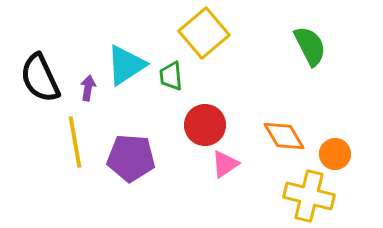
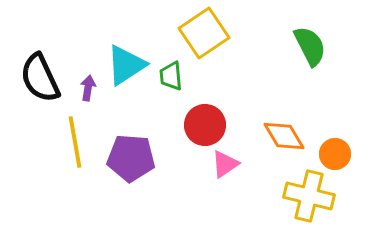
yellow square: rotated 6 degrees clockwise
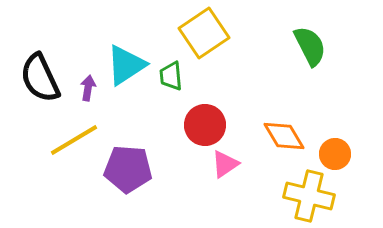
yellow line: moved 1 px left, 2 px up; rotated 69 degrees clockwise
purple pentagon: moved 3 px left, 11 px down
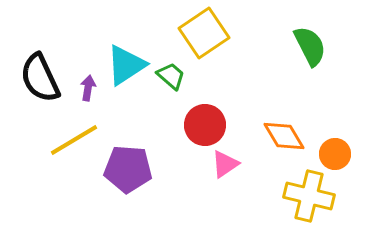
green trapezoid: rotated 136 degrees clockwise
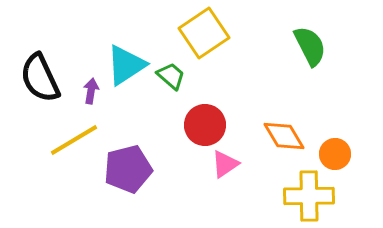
purple arrow: moved 3 px right, 3 px down
purple pentagon: rotated 18 degrees counterclockwise
yellow cross: rotated 15 degrees counterclockwise
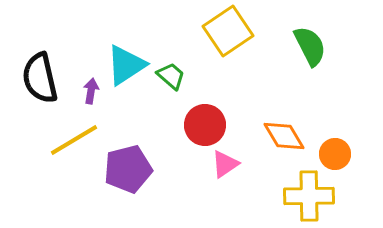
yellow square: moved 24 px right, 2 px up
black semicircle: rotated 12 degrees clockwise
